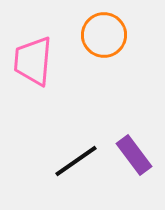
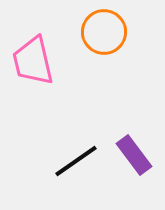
orange circle: moved 3 px up
pink trapezoid: rotated 18 degrees counterclockwise
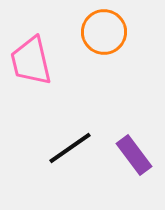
pink trapezoid: moved 2 px left
black line: moved 6 px left, 13 px up
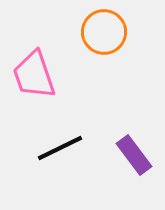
pink trapezoid: moved 3 px right, 14 px down; rotated 6 degrees counterclockwise
black line: moved 10 px left; rotated 9 degrees clockwise
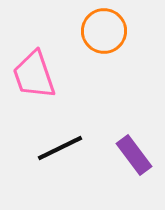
orange circle: moved 1 px up
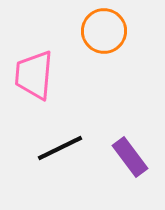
pink trapezoid: rotated 24 degrees clockwise
purple rectangle: moved 4 px left, 2 px down
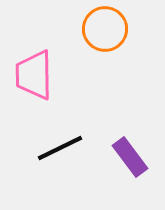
orange circle: moved 1 px right, 2 px up
pink trapezoid: rotated 6 degrees counterclockwise
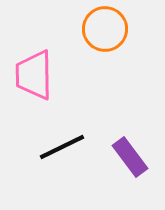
black line: moved 2 px right, 1 px up
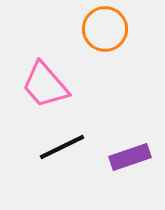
pink trapezoid: moved 11 px right, 10 px down; rotated 40 degrees counterclockwise
purple rectangle: rotated 72 degrees counterclockwise
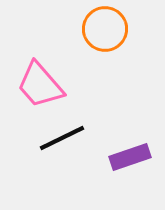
pink trapezoid: moved 5 px left
black line: moved 9 px up
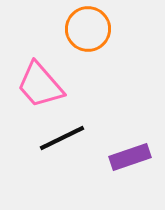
orange circle: moved 17 px left
